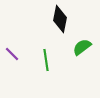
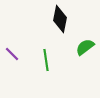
green semicircle: moved 3 px right
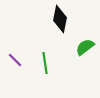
purple line: moved 3 px right, 6 px down
green line: moved 1 px left, 3 px down
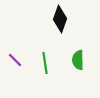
black diamond: rotated 8 degrees clockwise
green semicircle: moved 7 px left, 13 px down; rotated 54 degrees counterclockwise
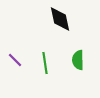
black diamond: rotated 32 degrees counterclockwise
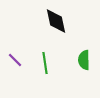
black diamond: moved 4 px left, 2 px down
green semicircle: moved 6 px right
